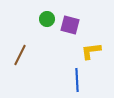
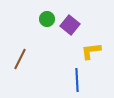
purple square: rotated 24 degrees clockwise
brown line: moved 4 px down
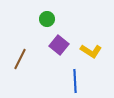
purple square: moved 11 px left, 20 px down
yellow L-shape: rotated 140 degrees counterclockwise
blue line: moved 2 px left, 1 px down
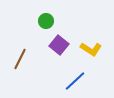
green circle: moved 1 px left, 2 px down
yellow L-shape: moved 2 px up
blue line: rotated 50 degrees clockwise
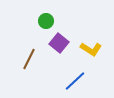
purple square: moved 2 px up
brown line: moved 9 px right
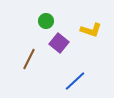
yellow L-shape: moved 19 px up; rotated 15 degrees counterclockwise
